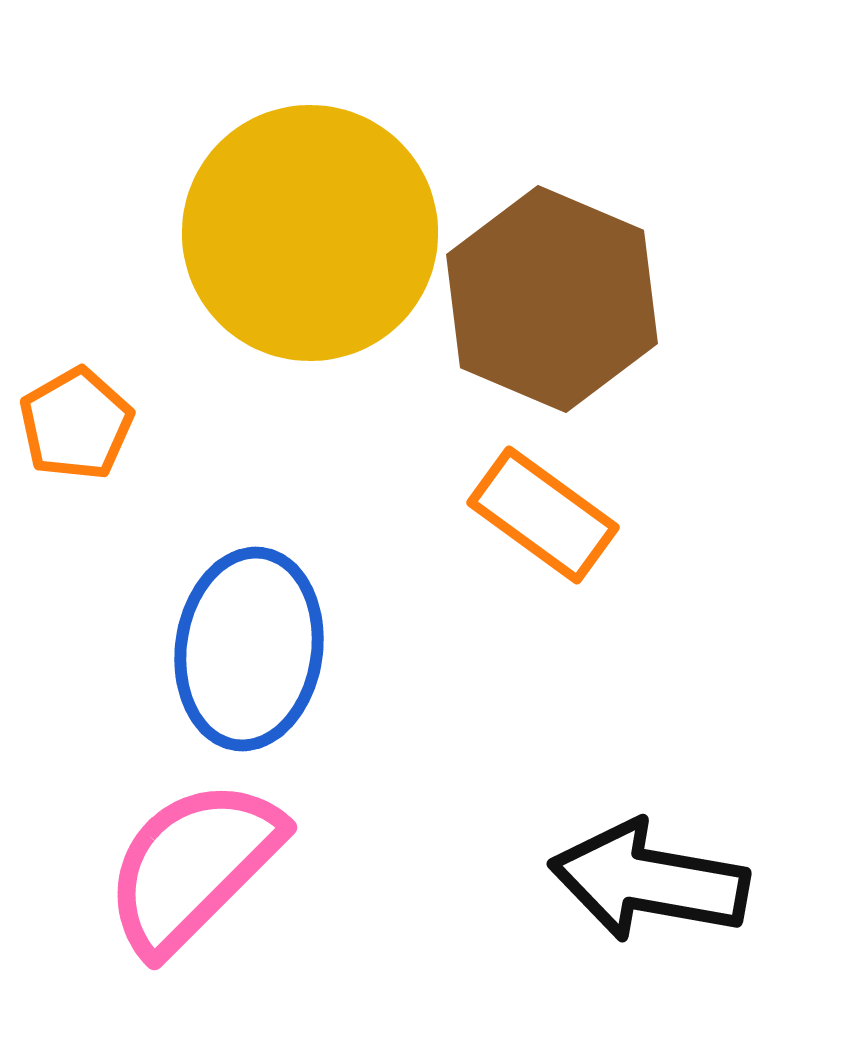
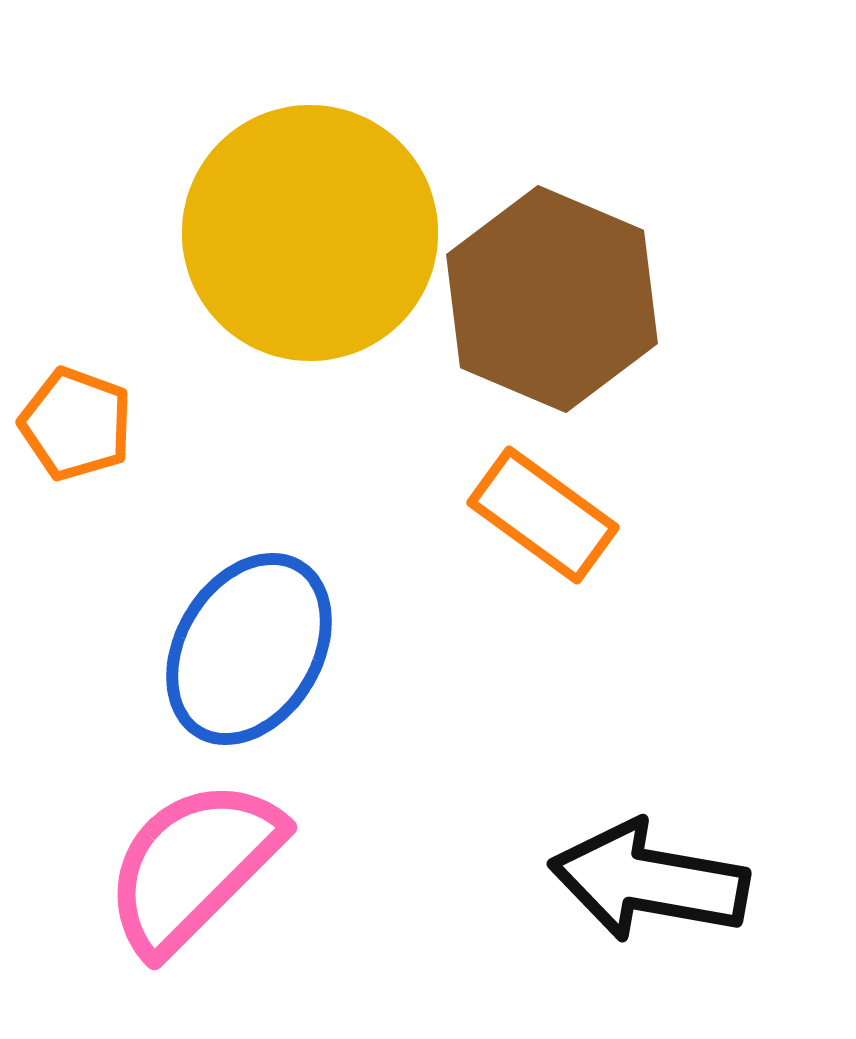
orange pentagon: rotated 22 degrees counterclockwise
blue ellipse: rotated 23 degrees clockwise
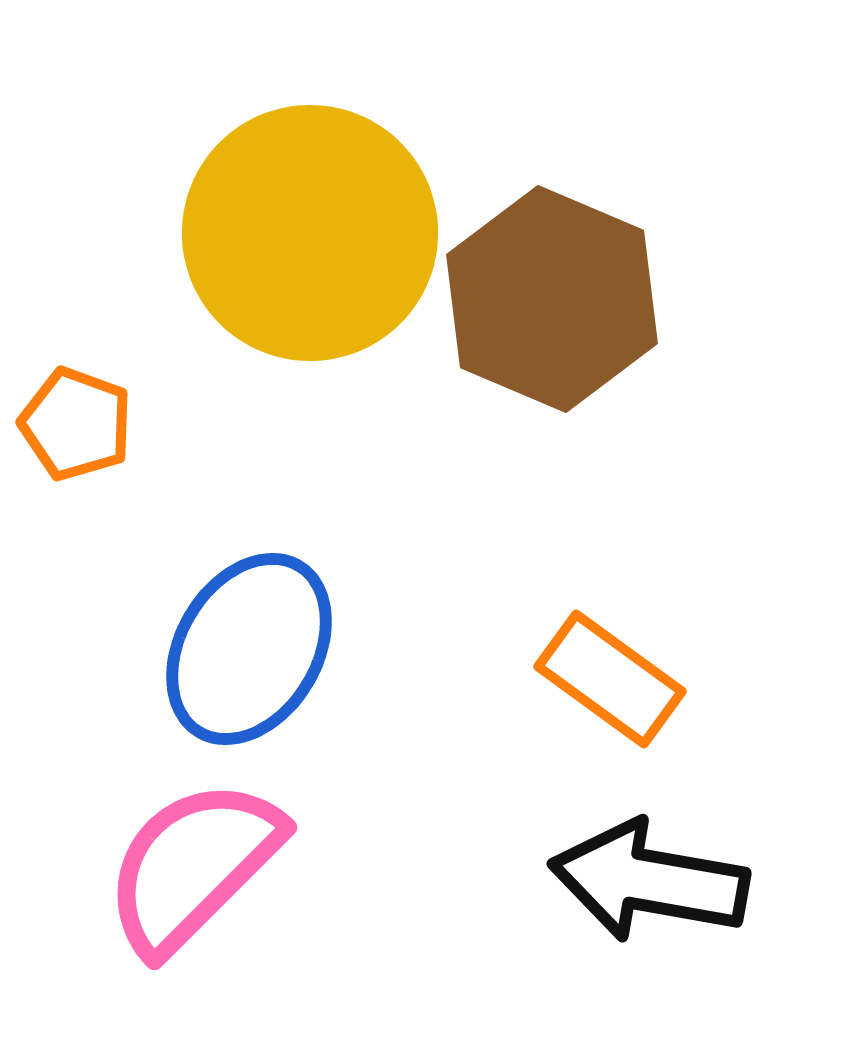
orange rectangle: moved 67 px right, 164 px down
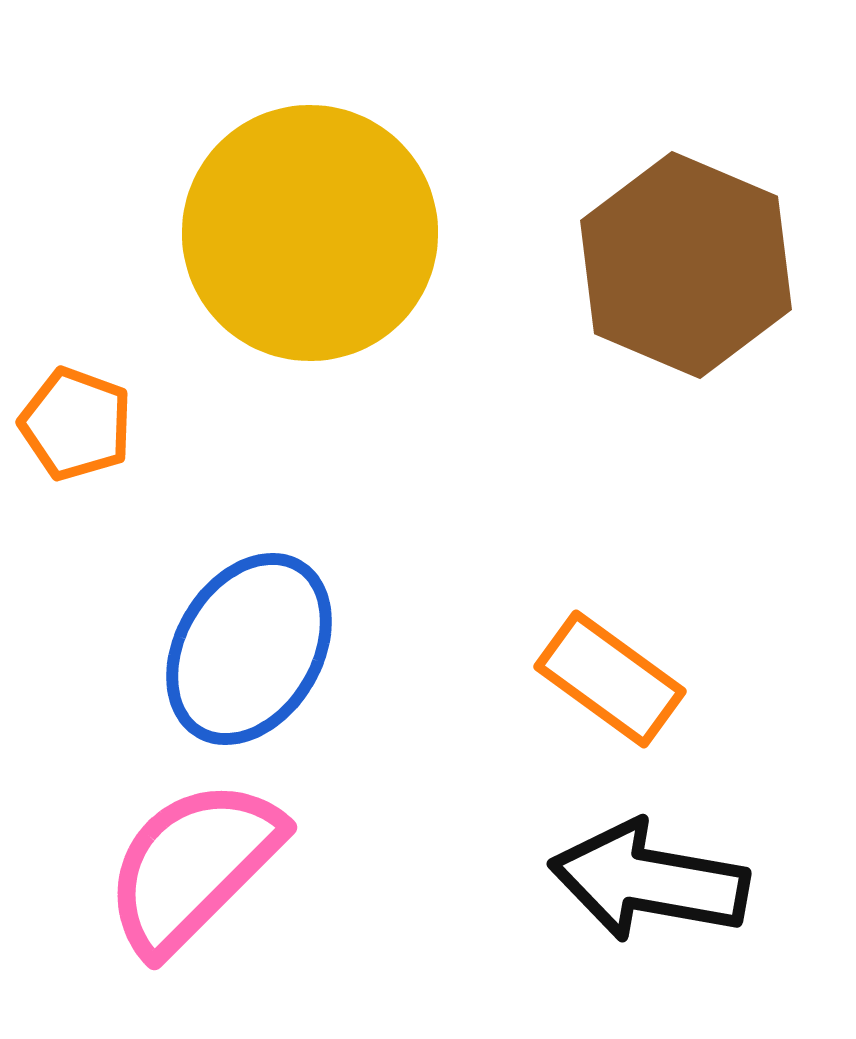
brown hexagon: moved 134 px right, 34 px up
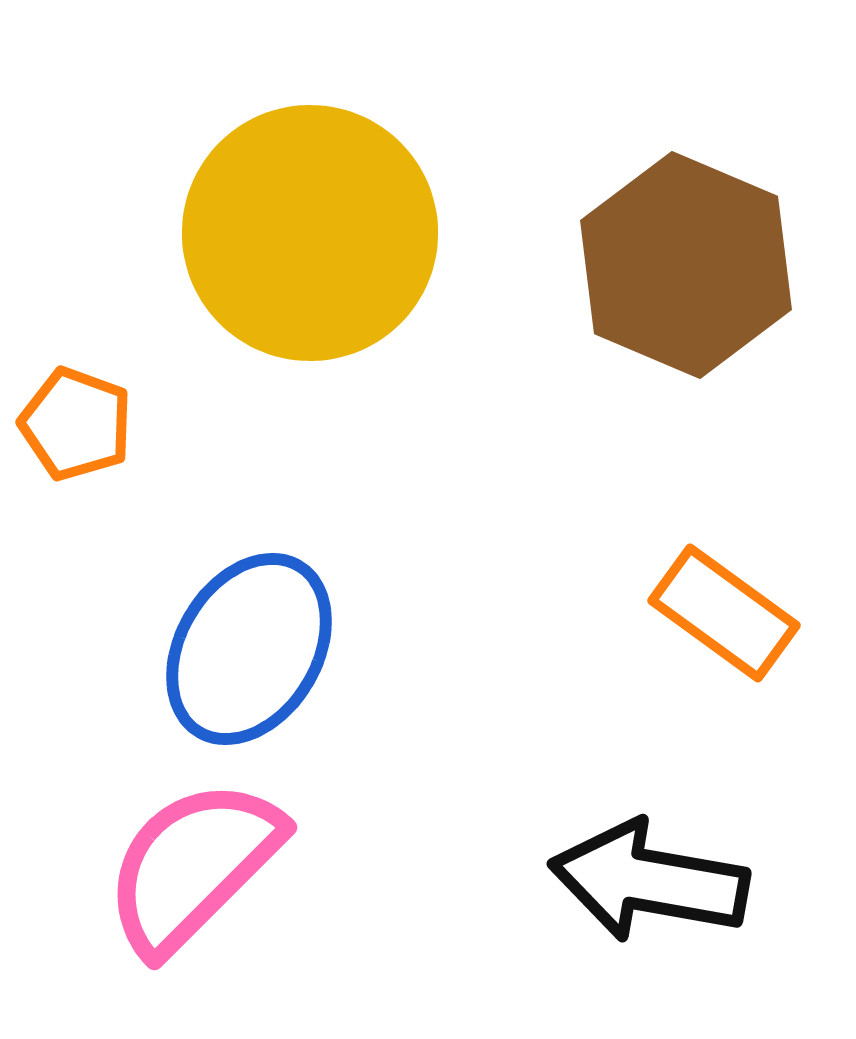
orange rectangle: moved 114 px right, 66 px up
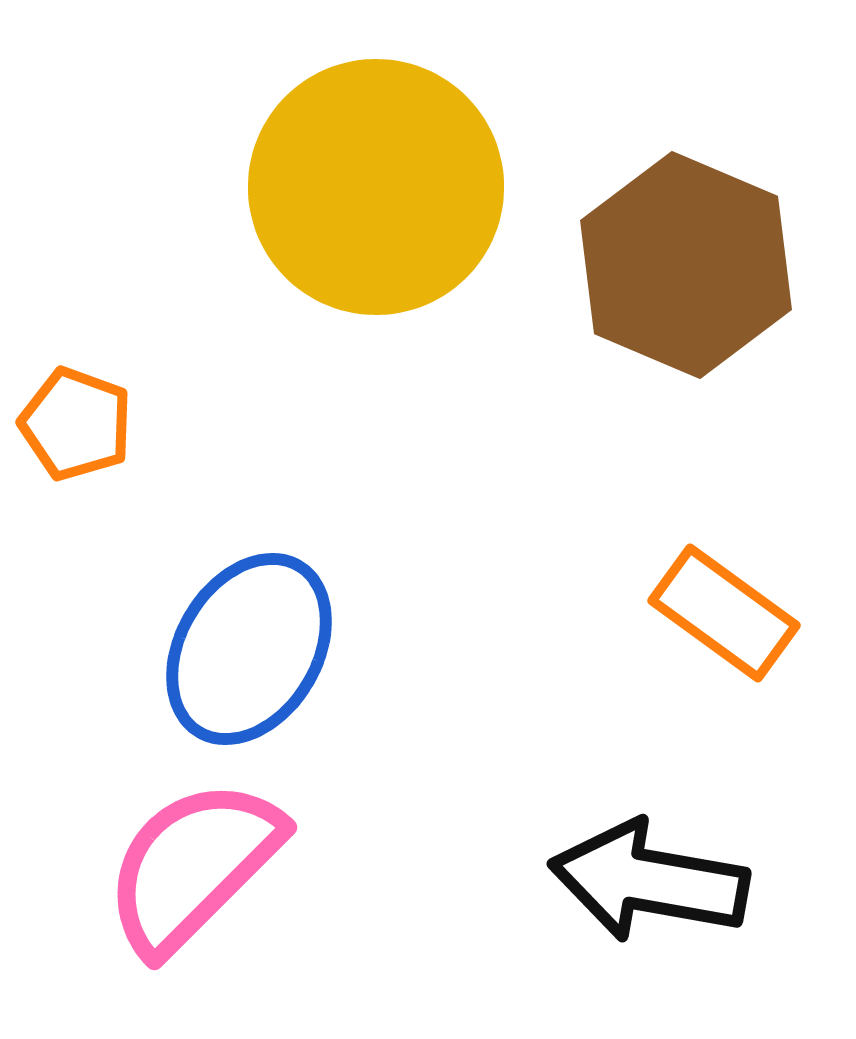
yellow circle: moved 66 px right, 46 px up
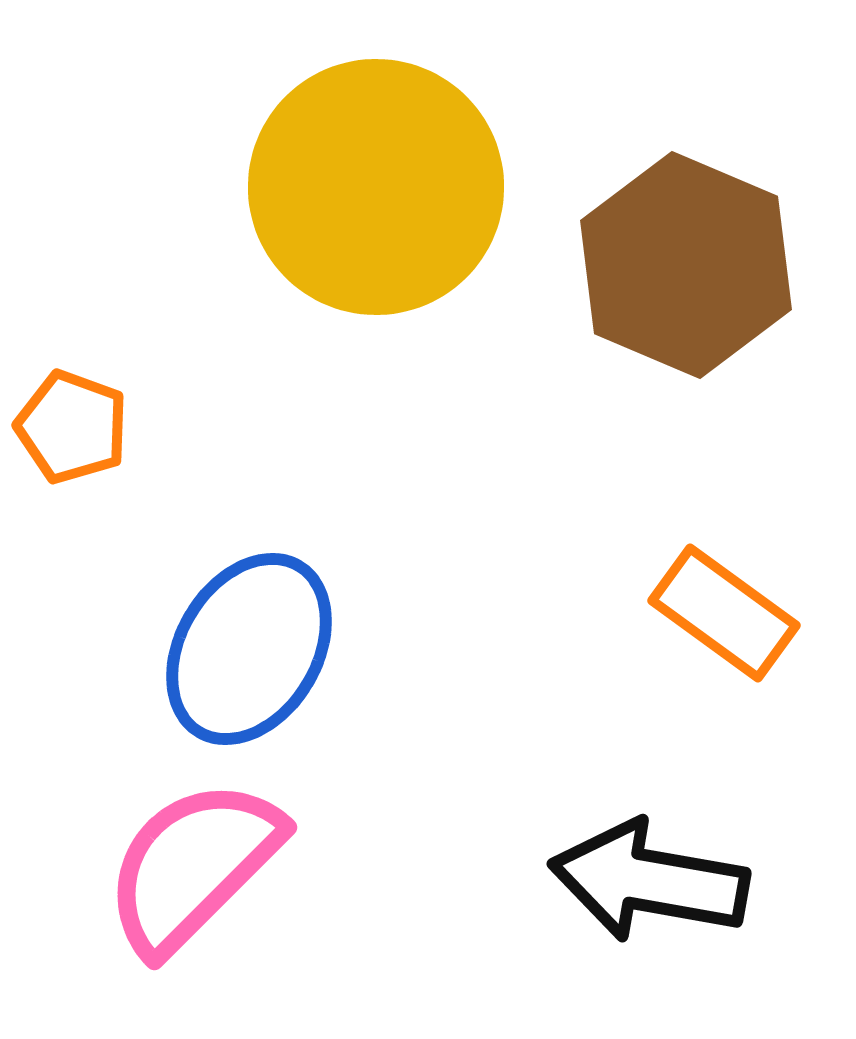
orange pentagon: moved 4 px left, 3 px down
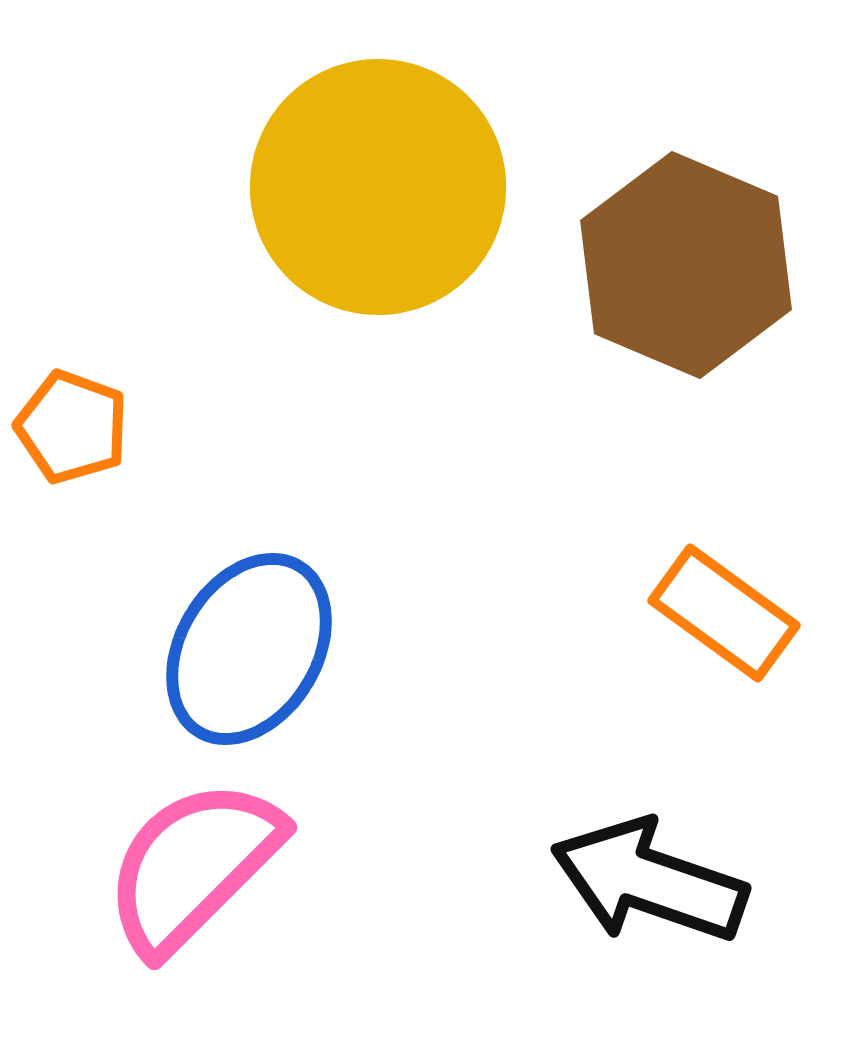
yellow circle: moved 2 px right
black arrow: rotated 9 degrees clockwise
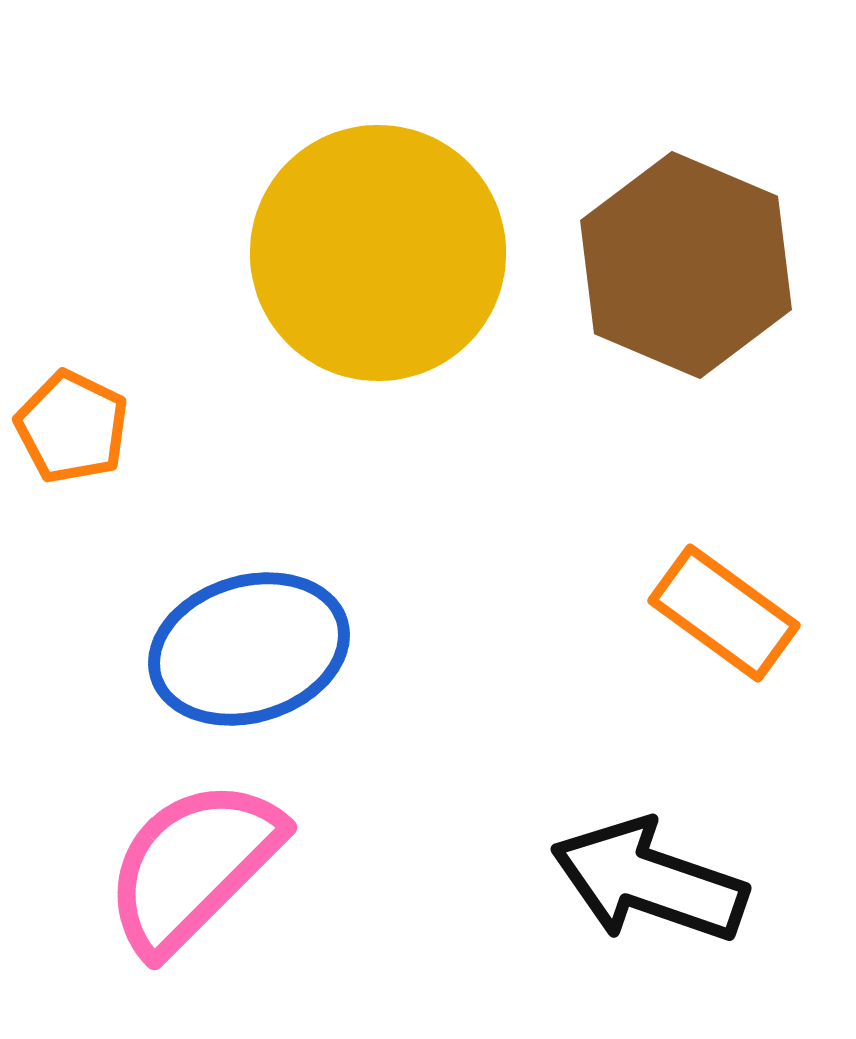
yellow circle: moved 66 px down
orange pentagon: rotated 6 degrees clockwise
blue ellipse: rotated 42 degrees clockwise
